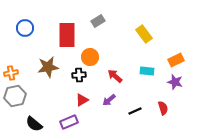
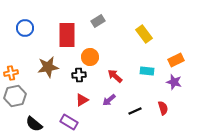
purple star: moved 1 px left
purple rectangle: rotated 54 degrees clockwise
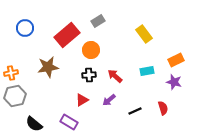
red rectangle: rotated 50 degrees clockwise
orange circle: moved 1 px right, 7 px up
cyan rectangle: rotated 16 degrees counterclockwise
black cross: moved 10 px right
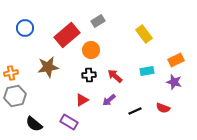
red semicircle: rotated 128 degrees clockwise
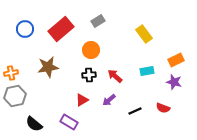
blue circle: moved 1 px down
red rectangle: moved 6 px left, 6 px up
